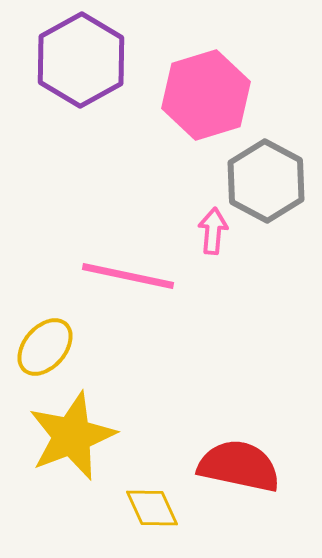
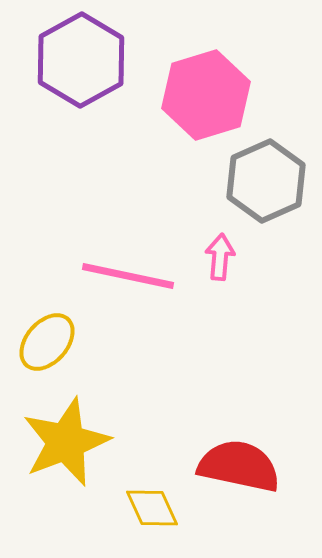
gray hexagon: rotated 8 degrees clockwise
pink arrow: moved 7 px right, 26 px down
yellow ellipse: moved 2 px right, 5 px up
yellow star: moved 6 px left, 6 px down
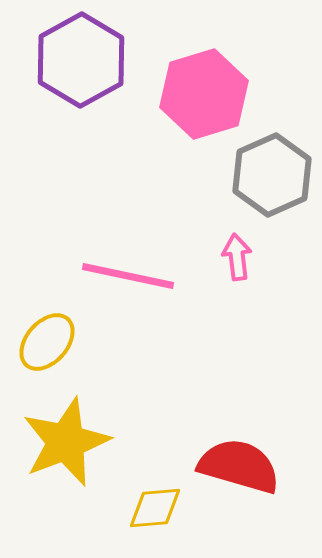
pink hexagon: moved 2 px left, 1 px up
gray hexagon: moved 6 px right, 6 px up
pink arrow: moved 17 px right; rotated 12 degrees counterclockwise
red semicircle: rotated 4 degrees clockwise
yellow diamond: moved 3 px right; rotated 70 degrees counterclockwise
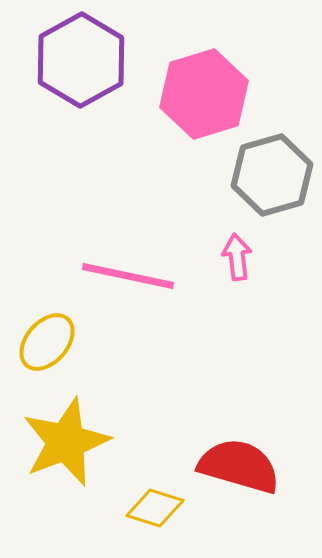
gray hexagon: rotated 8 degrees clockwise
yellow diamond: rotated 22 degrees clockwise
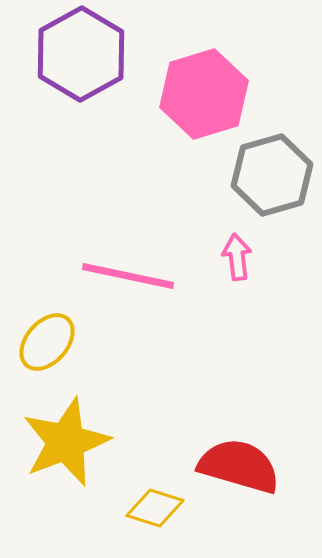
purple hexagon: moved 6 px up
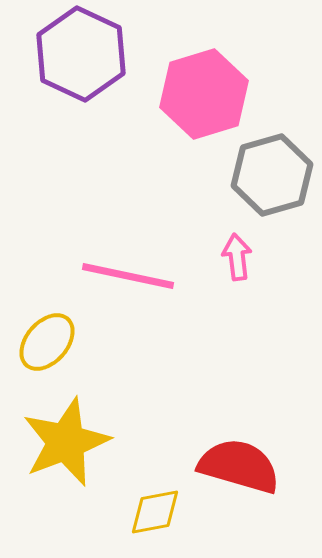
purple hexagon: rotated 6 degrees counterclockwise
yellow diamond: moved 4 px down; rotated 28 degrees counterclockwise
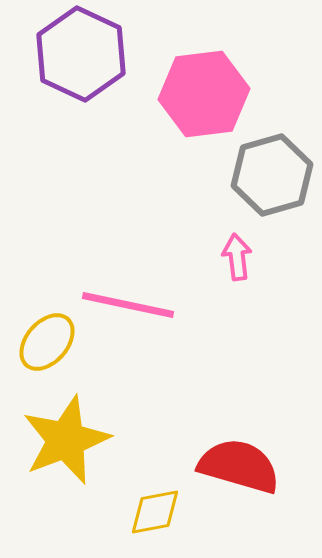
pink hexagon: rotated 10 degrees clockwise
pink line: moved 29 px down
yellow star: moved 2 px up
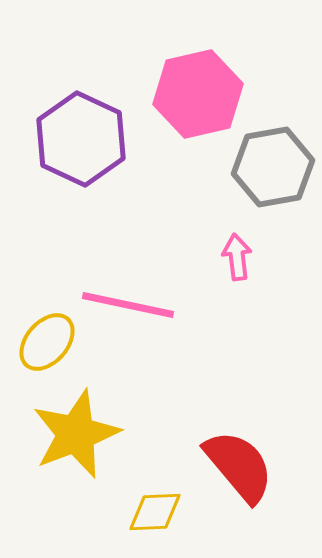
purple hexagon: moved 85 px down
pink hexagon: moved 6 px left; rotated 6 degrees counterclockwise
gray hexagon: moved 1 px right, 8 px up; rotated 6 degrees clockwise
yellow star: moved 10 px right, 6 px up
red semicircle: rotated 34 degrees clockwise
yellow diamond: rotated 8 degrees clockwise
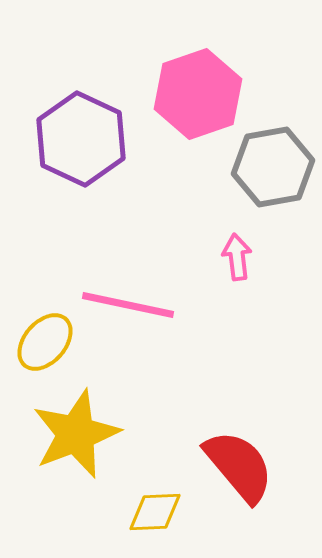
pink hexagon: rotated 6 degrees counterclockwise
yellow ellipse: moved 2 px left
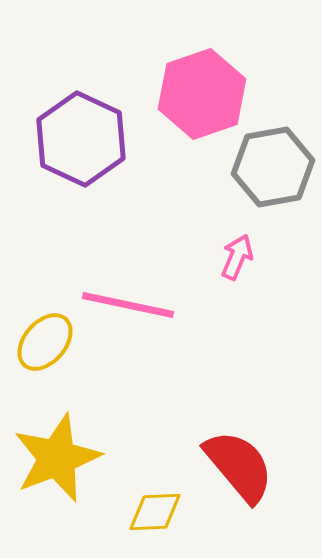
pink hexagon: moved 4 px right
pink arrow: rotated 30 degrees clockwise
yellow star: moved 19 px left, 24 px down
